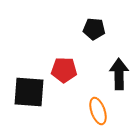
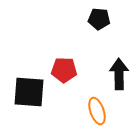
black pentagon: moved 5 px right, 10 px up
orange ellipse: moved 1 px left
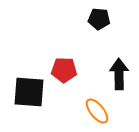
orange ellipse: rotated 20 degrees counterclockwise
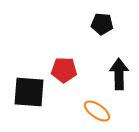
black pentagon: moved 3 px right, 5 px down
orange ellipse: rotated 16 degrees counterclockwise
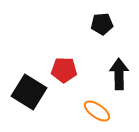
black pentagon: rotated 10 degrees counterclockwise
black square: rotated 28 degrees clockwise
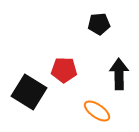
black pentagon: moved 3 px left
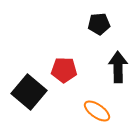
black arrow: moved 1 px left, 7 px up
black square: rotated 8 degrees clockwise
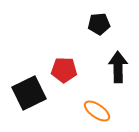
black square: moved 1 px down; rotated 24 degrees clockwise
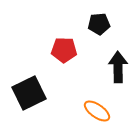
red pentagon: moved 20 px up
